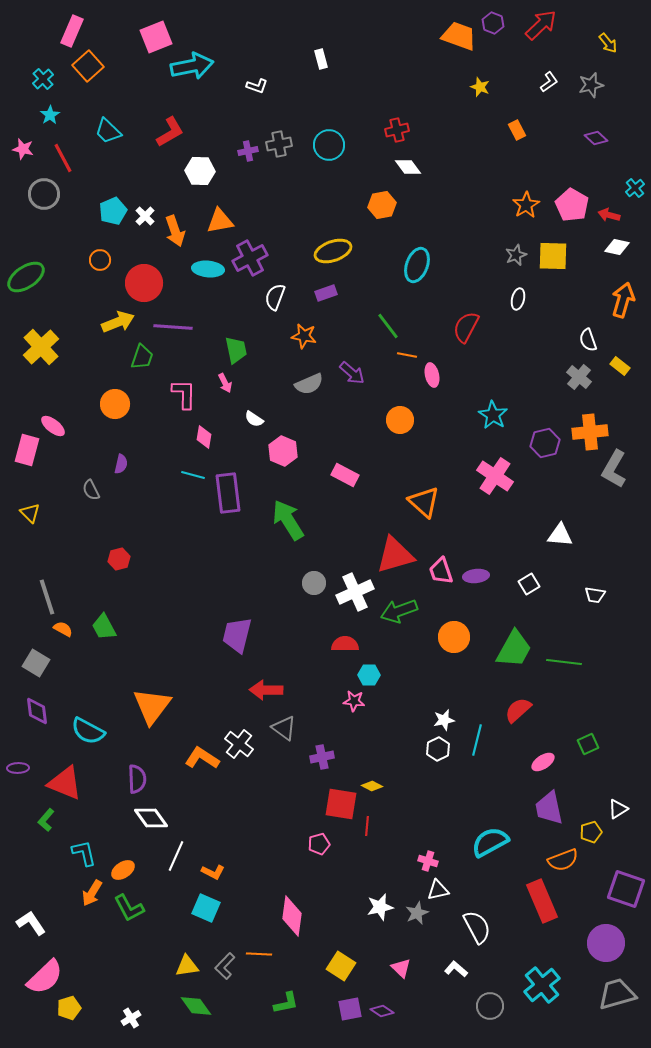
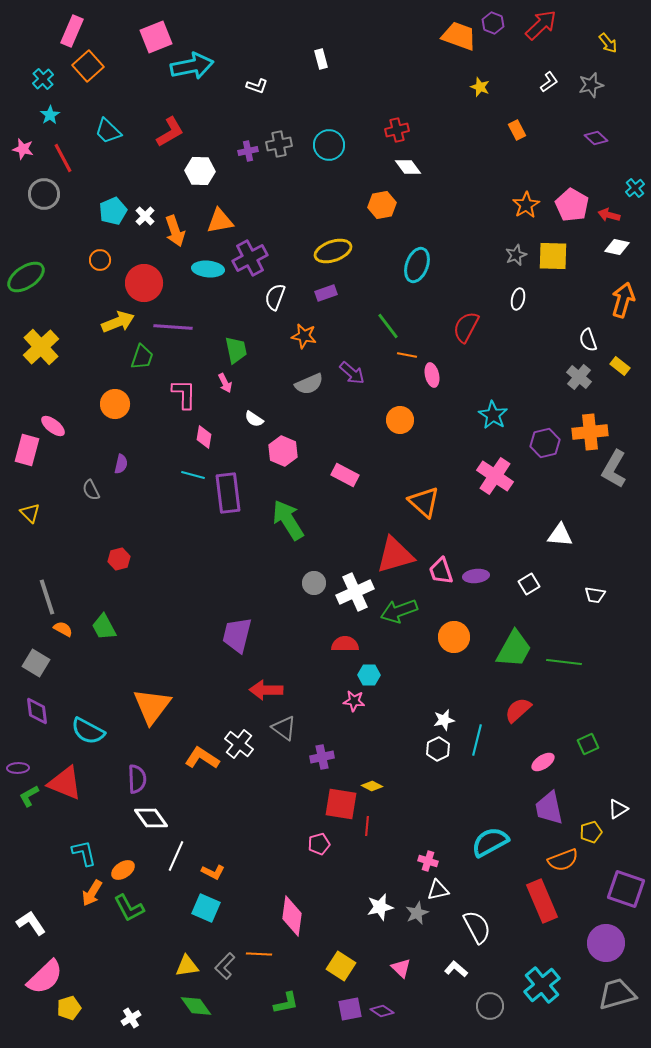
green L-shape at (46, 820): moved 17 px left, 24 px up; rotated 20 degrees clockwise
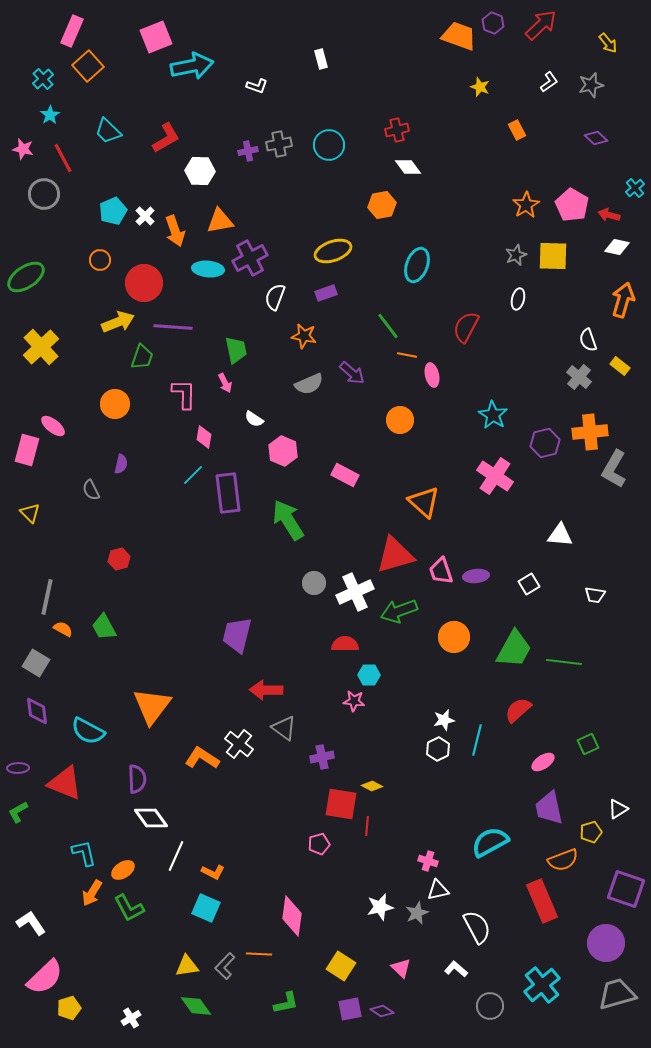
red L-shape at (170, 132): moved 4 px left, 6 px down
cyan line at (193, 475): rotated 60 degrees counterclockwise
gray line at (47, 597): rotated 30 degrees clockwise
green L-shape at (29, 796): moved 11 px left, 16 px down
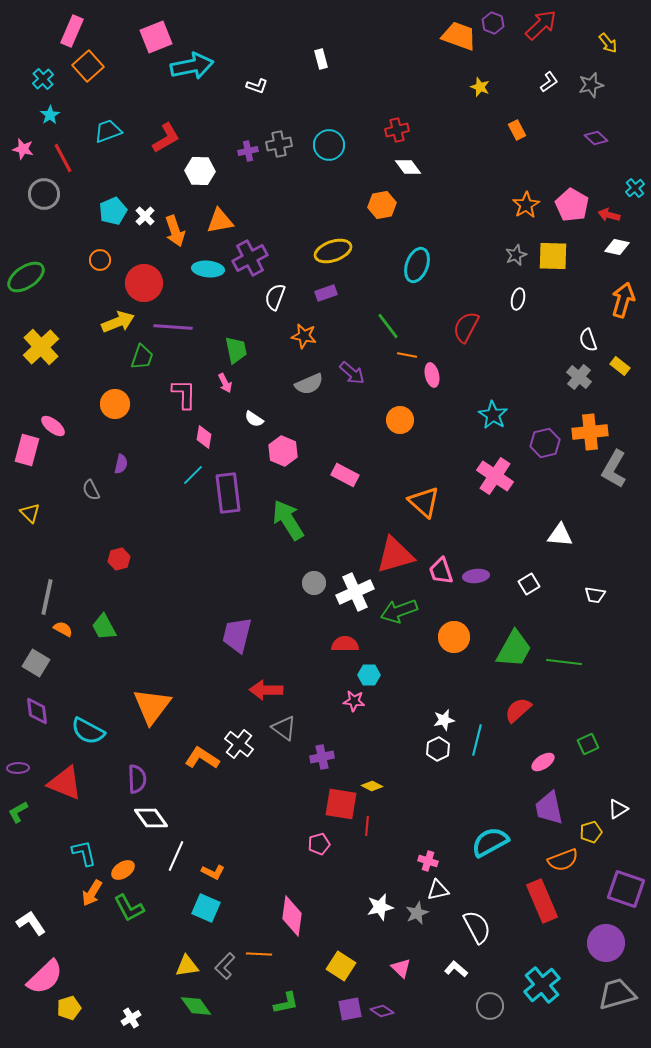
cyan trapezoid at (108, 131): rotated 116 degrees clockwise
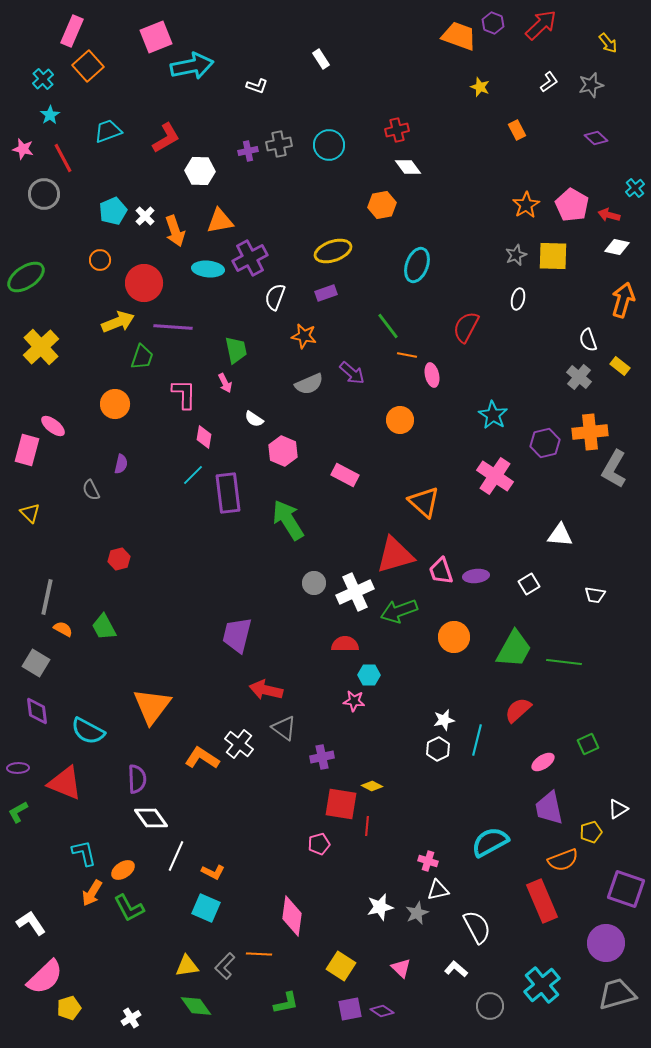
white rectangle at (321, 59): rotated 18 degrees counterclockwise
red arrow at (266, 690): rotated 12 degrees clockwise
